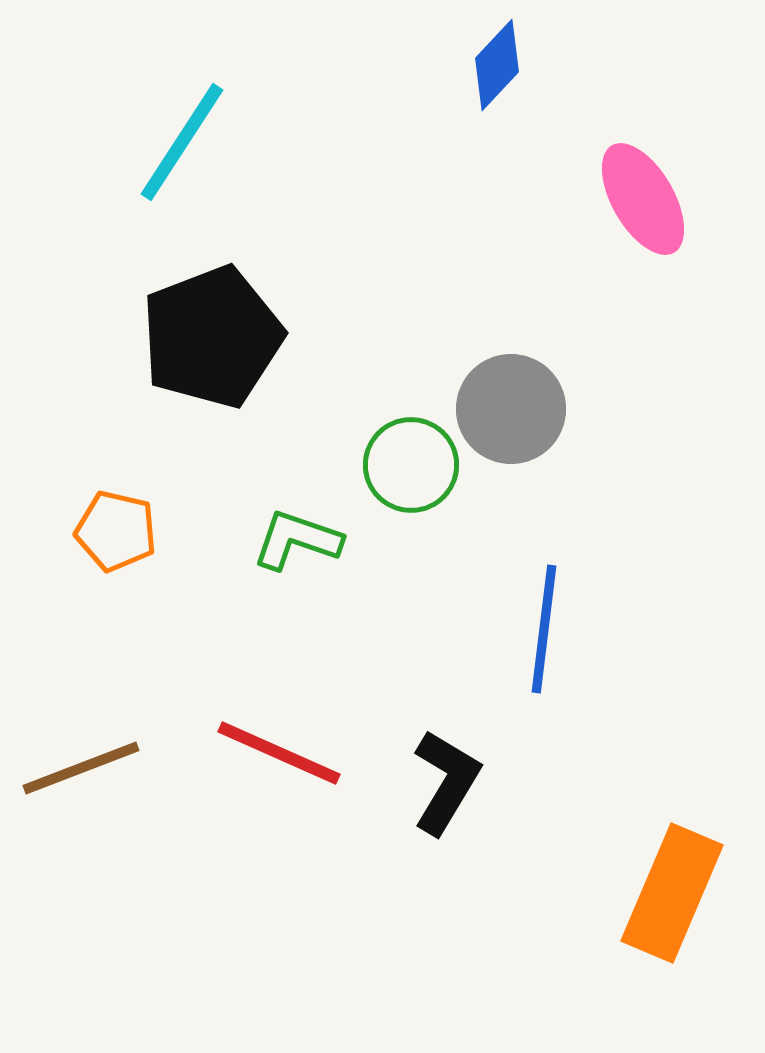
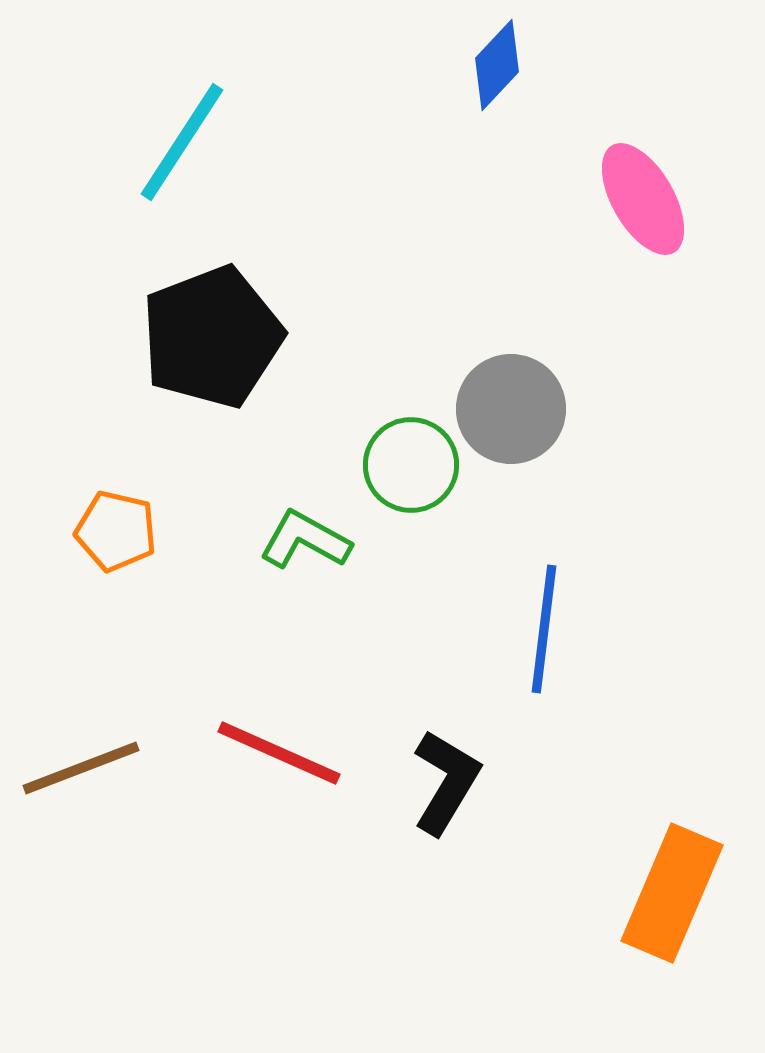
green L-shape: moved 8 px right; rotated 10 degrees clockwise
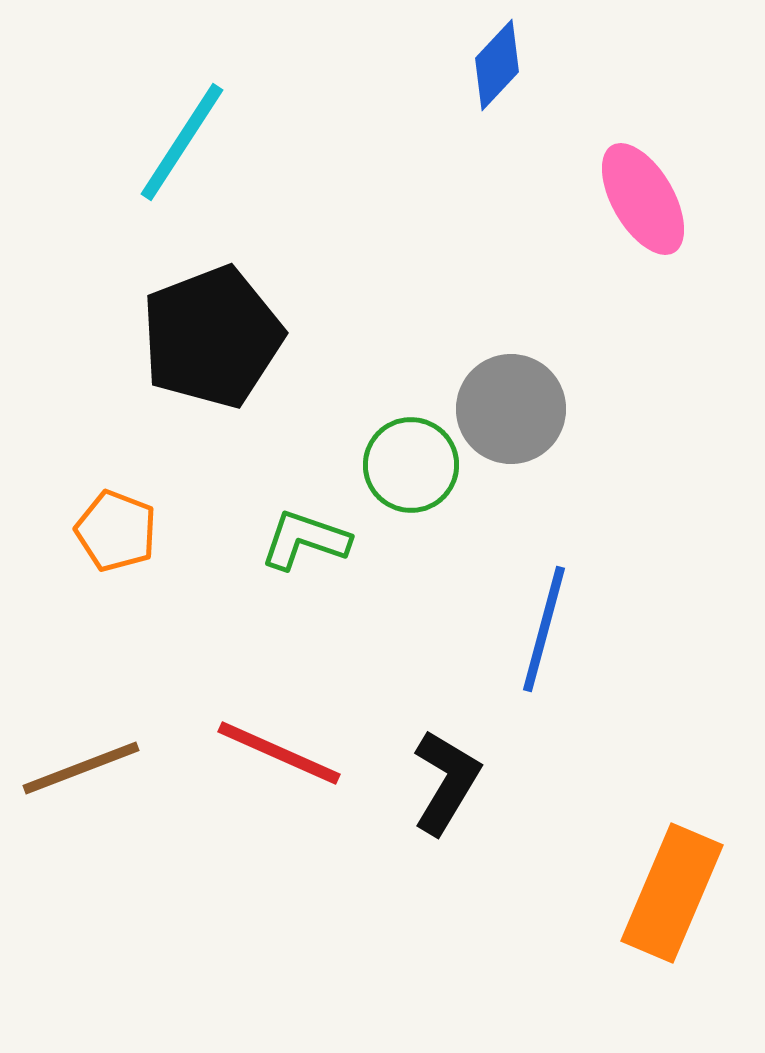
orange pentagon: rotated 8 degrees clockwise
green L-shape: rotated 10 degrees counterclockwise
blue line: rotated 8 degrees clockwise
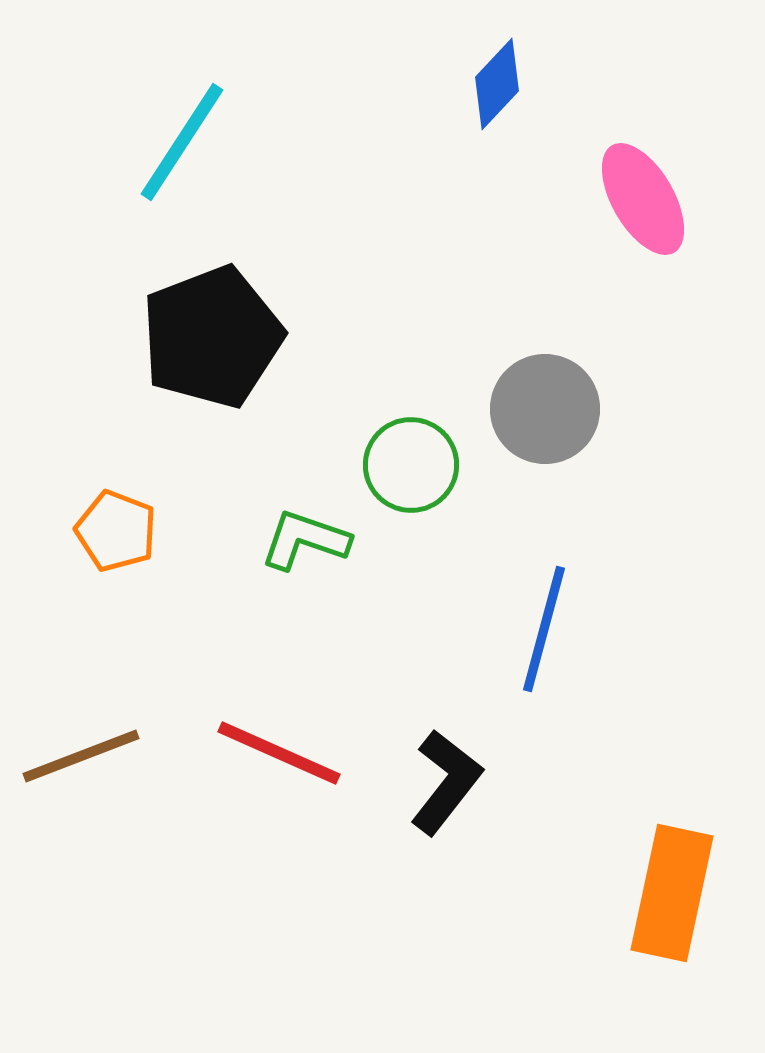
blue diamond: moved 19 px down
gray circle: moved 34 px right
brown line: moved 12 px up
black L-shape: rotated 7 degrees clockwise
orange rectangle: rotated 11 degrees counterclockwise
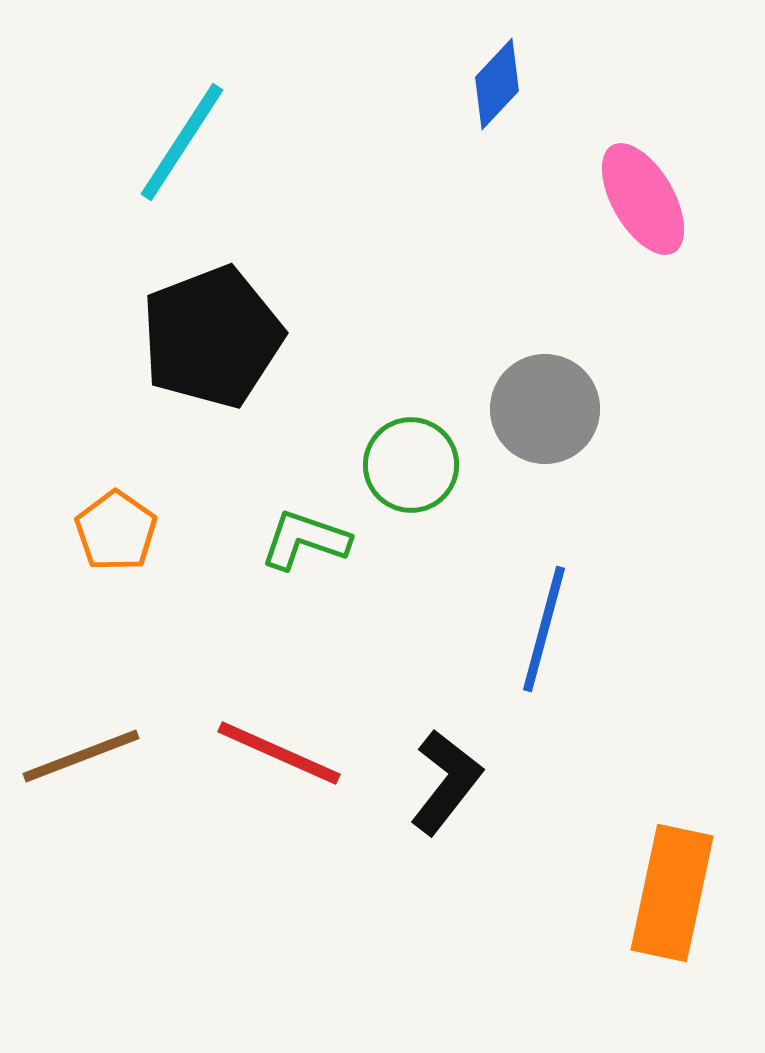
orange pentagon: rotated 14 degrees clockwise
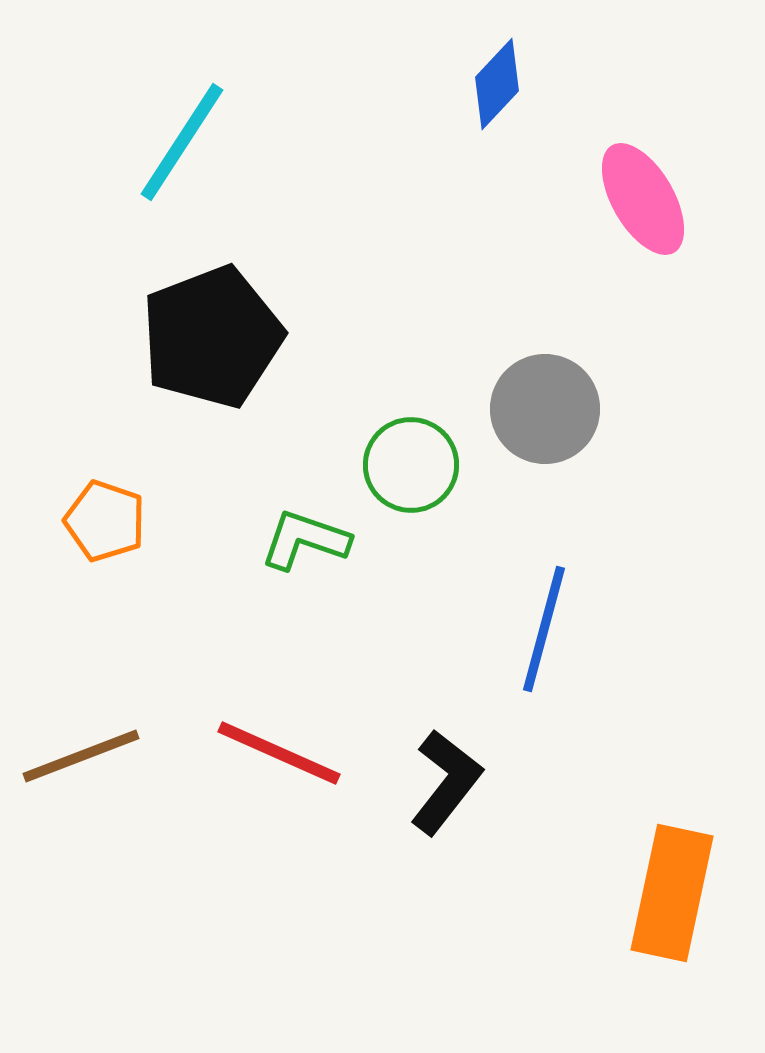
orange pentagon: moved 11 px left, 10 px up; rotated 16 degrees counterclockwise
